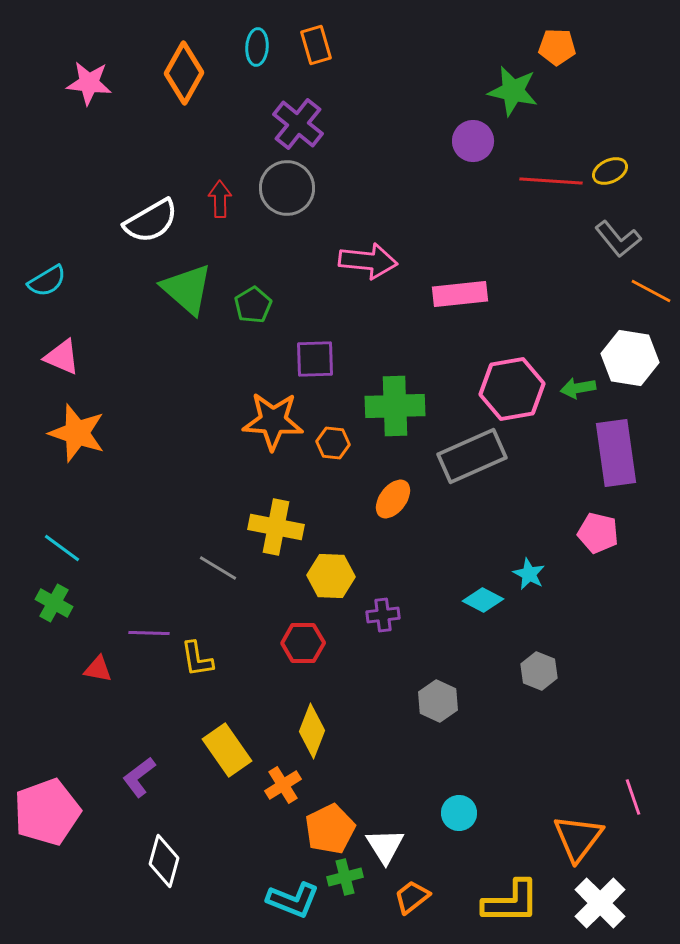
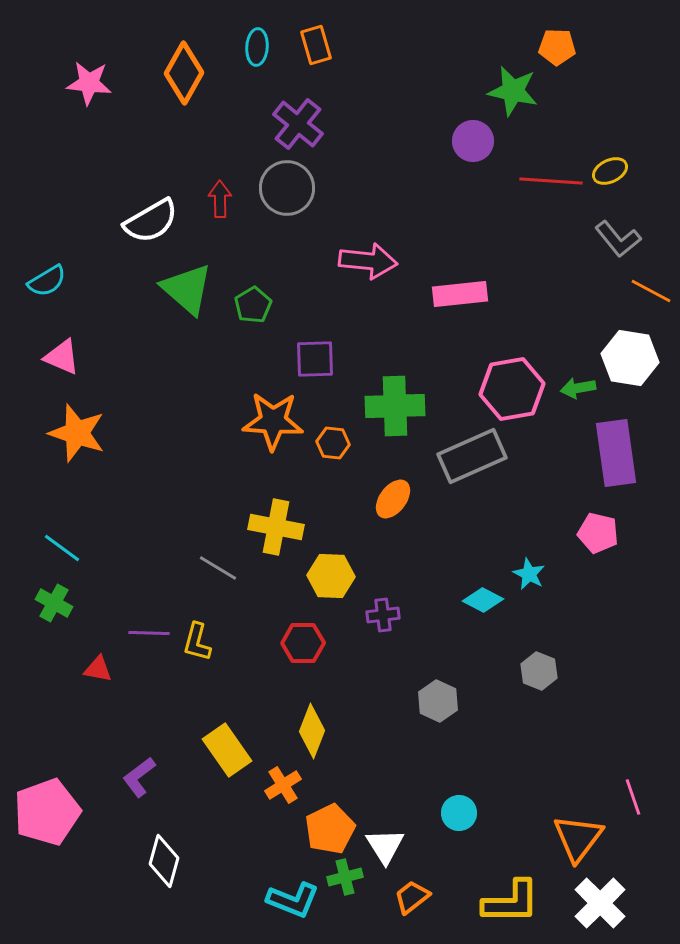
yellow L-shape at (197, 659): moved 17 px up; rotated 24 degrees clockwise
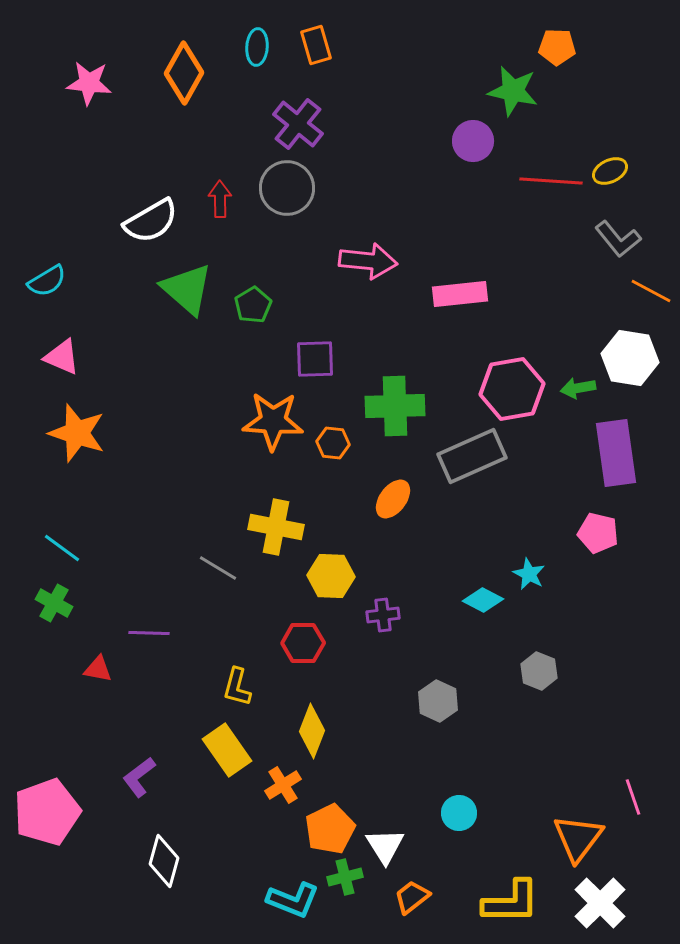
yellow L-shape at (197, 642): moved 40 px right, 45 px down
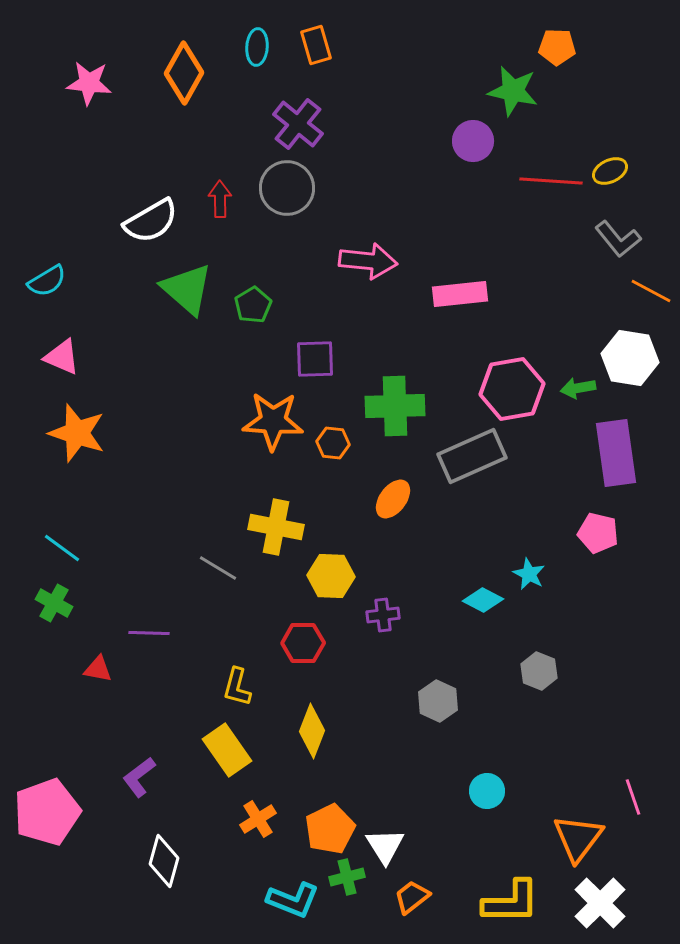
orange cross at (283, 785): moved 25 px left, 34 px down
cyan circle at (459, 813): moved 28 px right, 22 px up
green cross at (345, 877): moved 2 px right
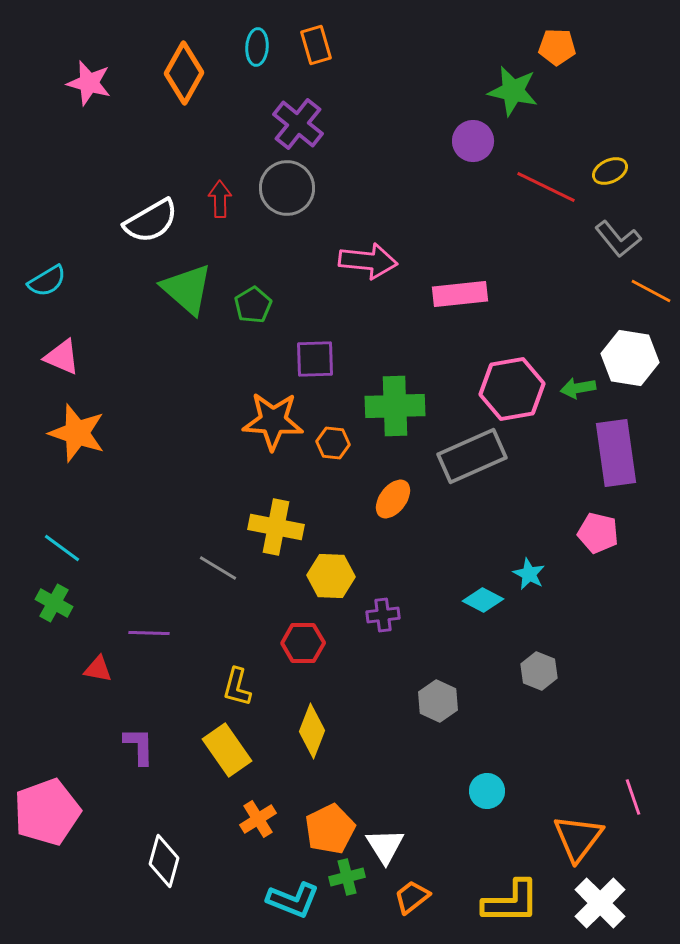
pink star at (89, 83): rotated 9 degrees clockwise
red line at (551, 181): moved 5 px left, 6 px down; rotated 22 degrees clockwise
purple L-shape at (139, 777): moved 31 px up; rotated 126 degrees clockwise
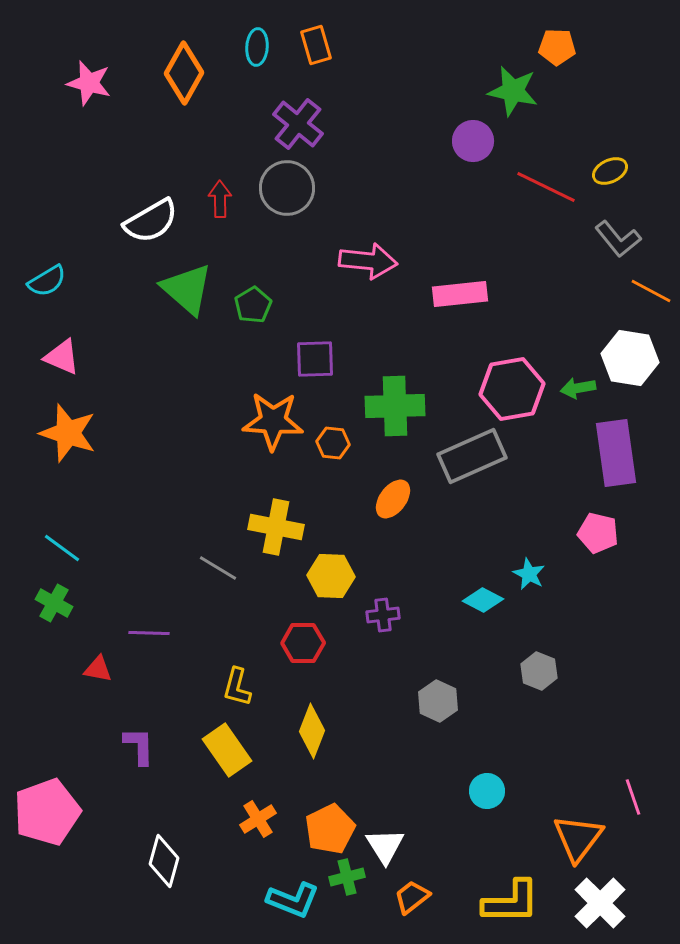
orange star at (77, 433): moved 9 px left
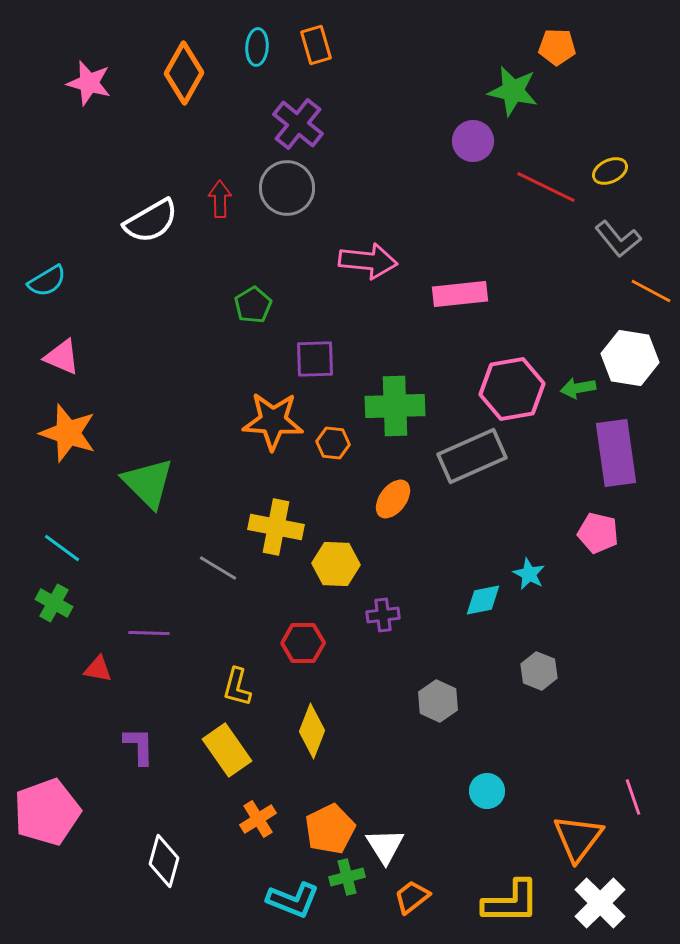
green triangle at (187, 289): moved 39 px left, 194 px down; rotated 4 degrees clockwise
yellow hexagon at (331, 576): moved 5 px right, 12 px up
cyan diamond at (483, 600): rotated 39 degrees counterclockwise
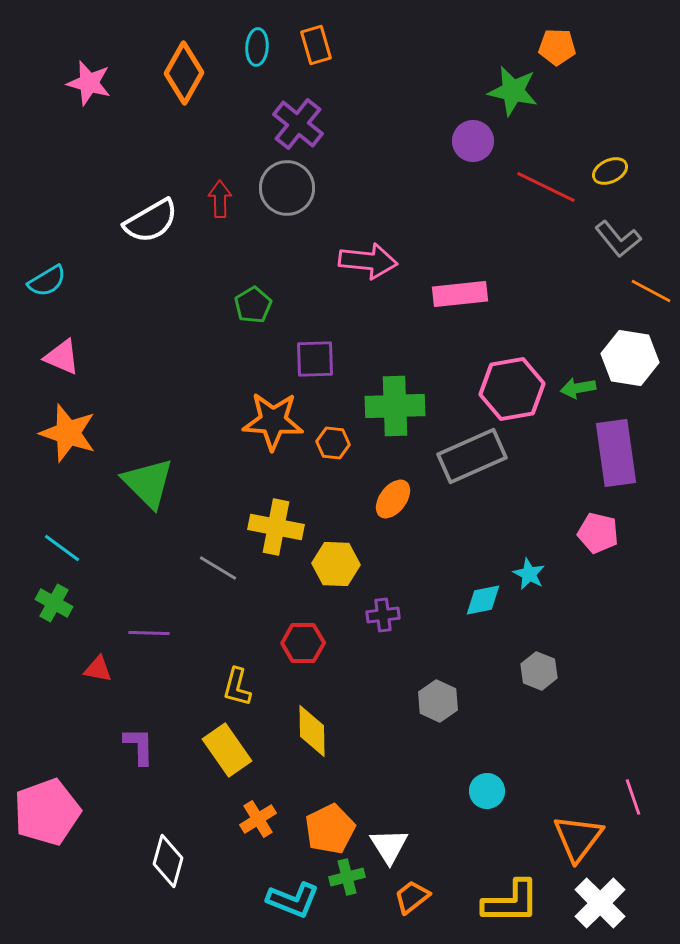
yellow diamond at (312, 731): rotated 22 degrees counterclockwise
white triangle at (385, 846): moved 4 px right
white diamond at (164, 861): moved 4 px right
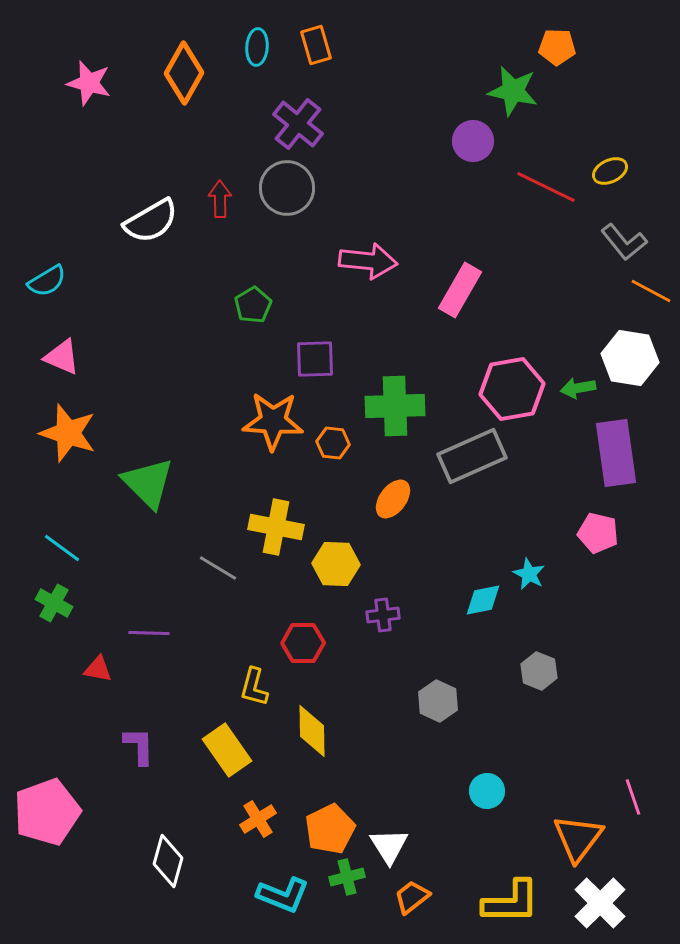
gray L-shape at (618, 239): moved 6 px right, 3 px down
pink rectangle at (460, 294): moved 4 px up; rotated 54 degrees counterclockwise
yellow L-shape at (237, 687): moved 17 px right
cyan L-shape at (293, 900): moved 10 px left, 5 px up
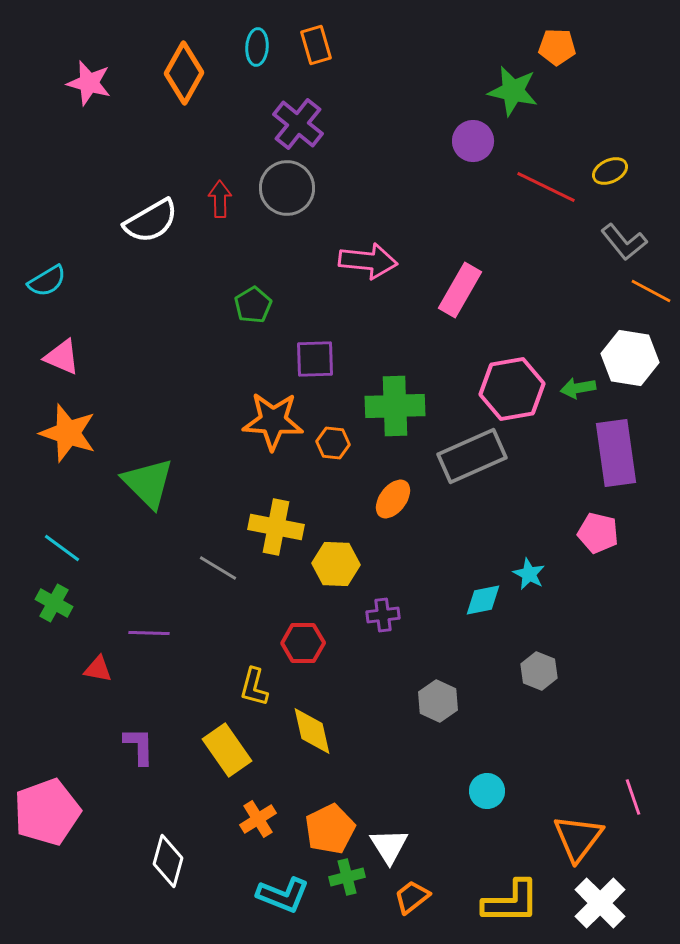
yellow diamond at (312, 731): rotated 12 degrees counterclockwise
